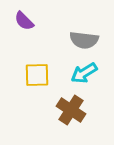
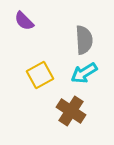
gray semicircle: rotated 100 degrees counterclockwise
yellow square: moved 3 px right; rotated 28 degrees counterclockwise
brown cross: moved 1 px down
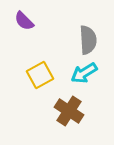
gray semicircle: moved 4 px right
brown cross: moved 2 px left
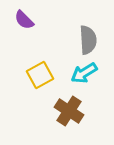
purple semicircle: moved 1 px up
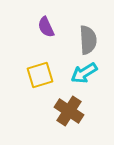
purple semicircle: moved 22 px right, 7 px down; rotated 20 degrees clockwise
yellow square: rotated 12 degrees clockwise
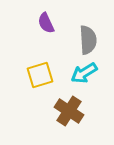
purple semicircle: moved 4 px up
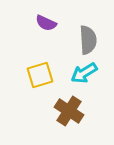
purple semicircle: rotated 40 degrees counterclockwise
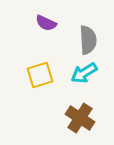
brown cross: moved 11 px right, 7 px down
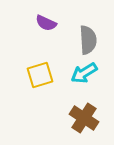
brown cross: moved 4 px right
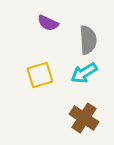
purple semicircle: moved 2 px right
